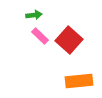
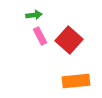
pink rectangle: rotated 18 degrees clockwise
orange rectangle: moved 3 px left
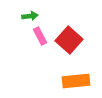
green arrow: moved 4 px left, 1 px down
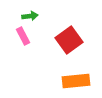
pink rectangle: moved 17 px left
red square: rotated 12 degrees clockwise
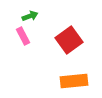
green arrow: rotated 14 degrees counterclockwise
orange rectangle: moved 2 px left
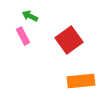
green arrow: rotated 133 degrees counterclockwise
orange rectangle: moved 7 px right
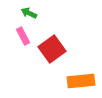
green arrow: moved 1 px left, 3 px up
red square: moved 17 px left, 9 px down
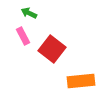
red square: rotated 16 degrees counterclockwise
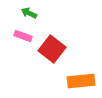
pink rectangle: rotated 42 degrees counterclockwise
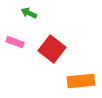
pink rectangle: moved 8 px left, 6 px down
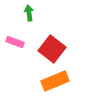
green arrow: rotated 56 degrees clockwise
orange rectangle: moved 26 px left; rotated 16 degrees counterclockwise
